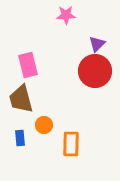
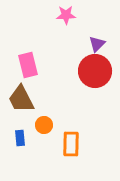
brown trapezoid: rotated 12 degrees counterclockwise
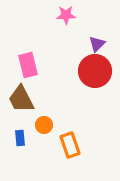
orange rectangle: moved 1 px left, 1 px down; rotated 20 degrees counterclockwise
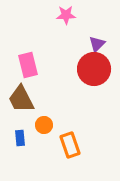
red circle: moved 1 px left, 2 px up
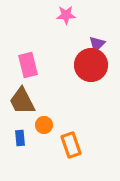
red circle: moved 3 px left, 4 px up
brown trapezoid: moved 1 px right, 2 px down
orange rectangle: moved 1 px right
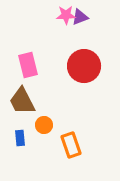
purple triangle: moved 17 px left, 27 px up; rotated 24 degrees clockwise
red circle: moved 7 px left, 1 px down
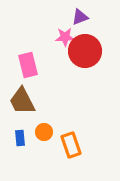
pink star: moved 1 px left, 22 px down
red circle: moved 1 px right, 15 px up
orange circle: moved 7 px down
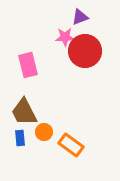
brown trapezoid: moved 2 px right, 11 px down
orange rectangle: rotated 35 degrees counterclockwise
